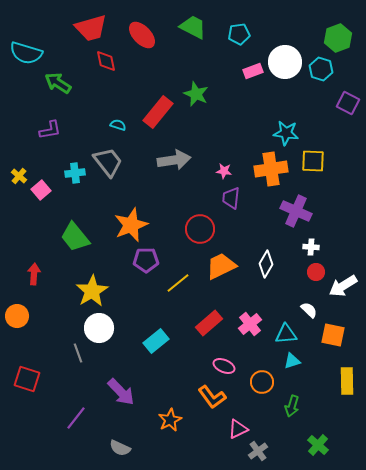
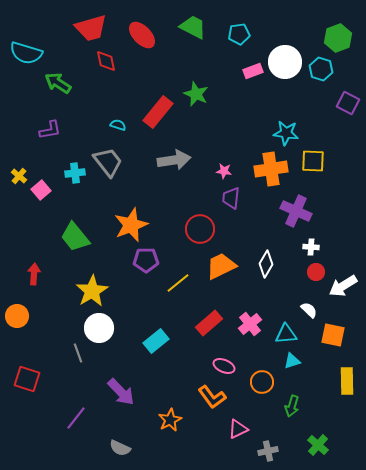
gray cross at (258, 451): moved 10 px right; rotated 24 degrees clockwise
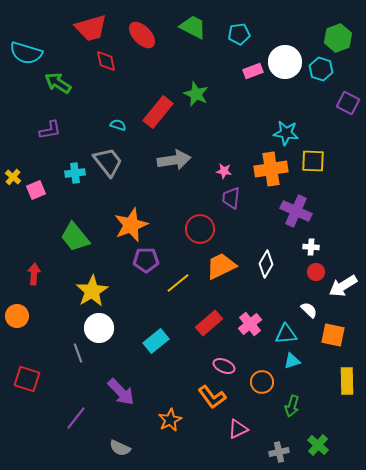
yellow cross at (19, 176): moved 6 px left, 1 px down
pink square at (41, 190): moved 5 px left; rotated 18 degrees clockwise
gray cross at (268, 451): moved 11 px right, 1 px down
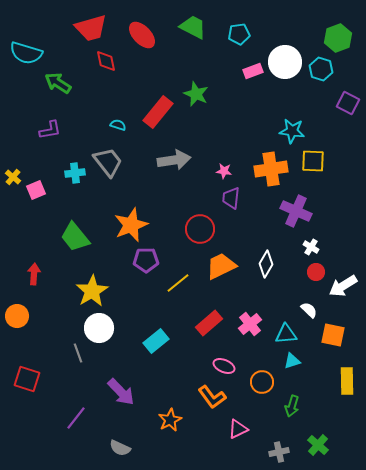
cyan star at (286, 133): moved 6 px right, 2 px up
white cross at (311, 247): rotated 28 degrees clockwise
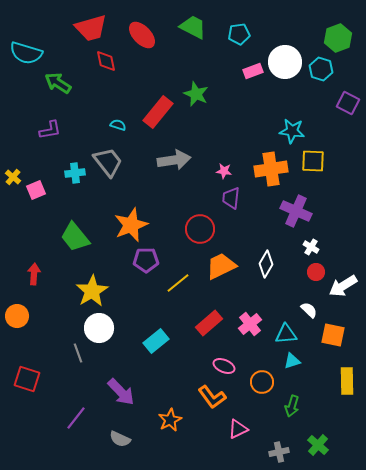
gray semicircle at (120, 448): moved 9 px up
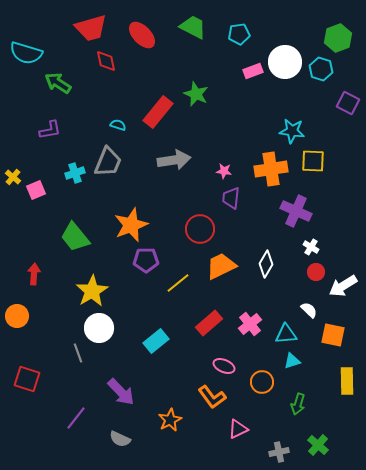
gray trapezoid at (108, 162): rotated 60 degrees clockwise
cyan cross at (75, 173): rotated 12 degrees counterclockwise
green arrow at (292, 406): moved 6 px right, 2 px up
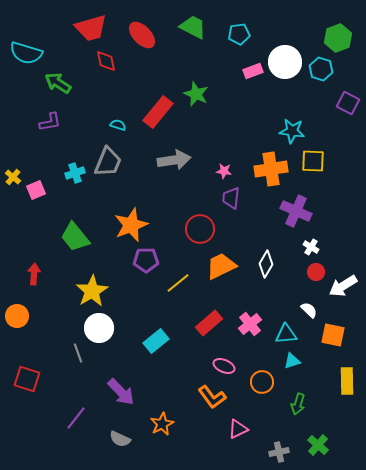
purple L-shape at (50, 130): moved 8 px up
orange star at (170, 420): moved 8 px left, 4 px down
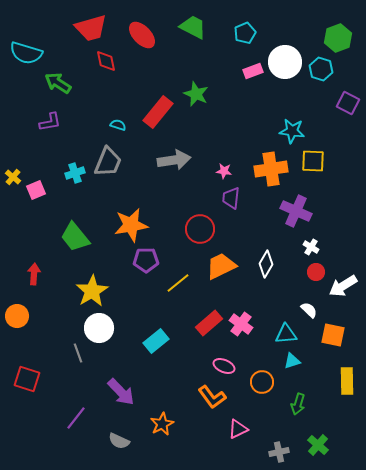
cyan pentagon at (239, 34): moved 6 px right, 1 px up; rotated 15 degrees counterclockwise
orange star at (131, 225): rotated 12 degrees clockwise
pink cross at (250, 324): moved 9 px left; rotated 15 degrees counterclockwise
gray semicircle at (120, 439): moved 1 px left, 2 px down
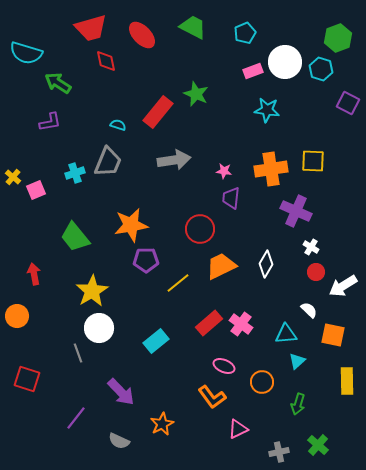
cyan star at (292, 131): moved 25 px left, 21 px up
red arrow at (34, 274): rotated 15 degrees counterclockwise
cyan triangle at (292, 361): moved 5 px right; rotated 24 degrees counterclockwise
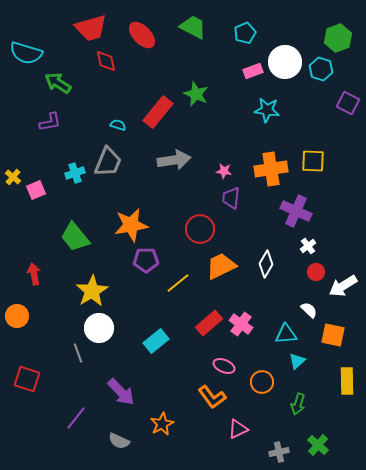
white cross at (311, 247): moved 3 px left, 1 px up; rotated 21 degrees clockwise
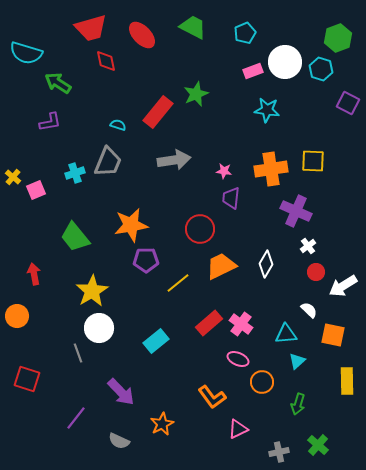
green star at (196, 94): rotated 25 degrees clockwise
pink ellipse at (224, 366): moved 14 px right, 7 px up
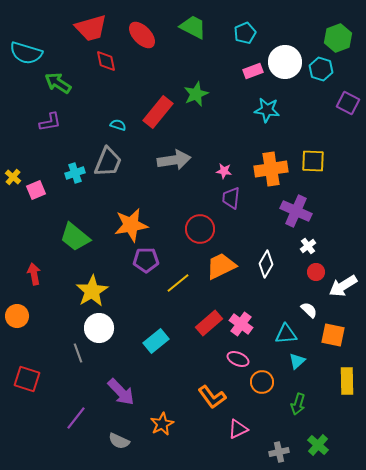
green trapezoid at (75, 237): rotated 12 degrees counterclockwise
